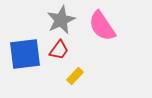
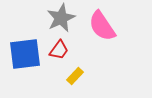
gray star: moved 2 px up
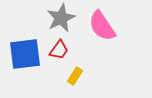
yellow rectangle: rotated 12 degrees counterclockwise
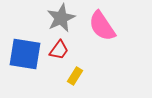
blue square: rotated 16 degrees clockwise
